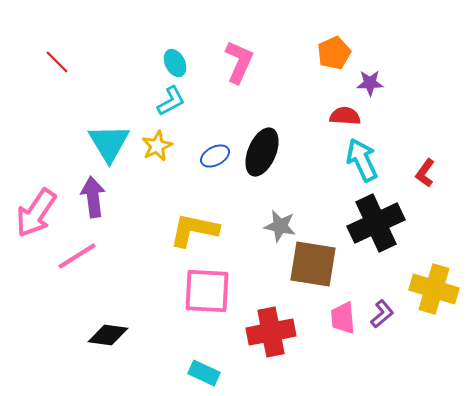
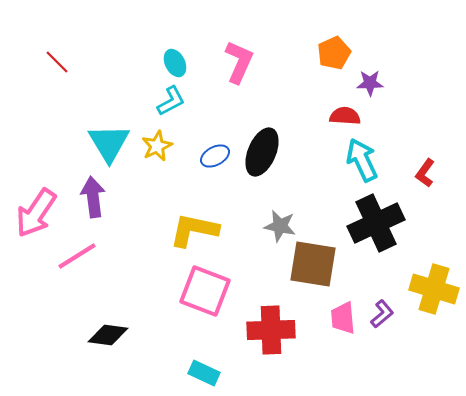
pink square: moved 2 px left; rotated 18 degrees clockwise
red cross: moved 2 px up; rotated 9 degrees clockwise
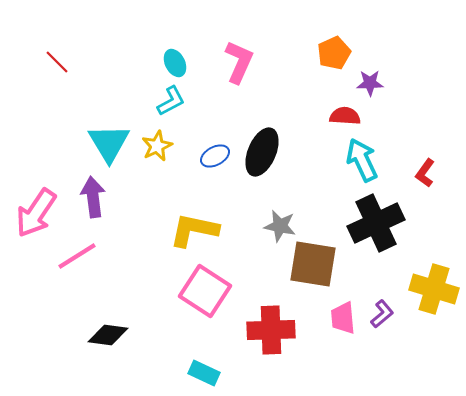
pink square: rotated 12 degrees clockwise
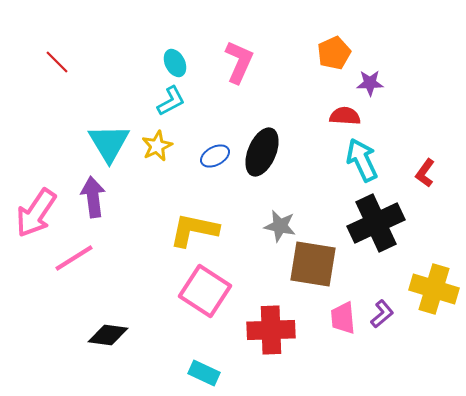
pink line: moved 3 px left, 2 px down
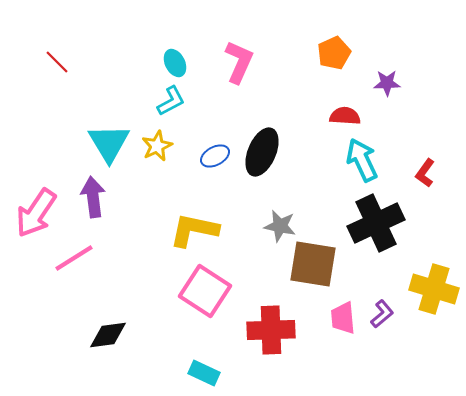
purple star: moved 17 px right
black diamond: rotated 15 degrees counterclockwise
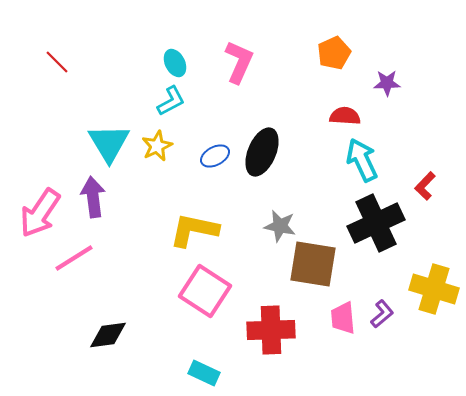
red L-shape: moved 13 px down; rotated 8 degrees clockwise
pink arrow: moved 4 px right
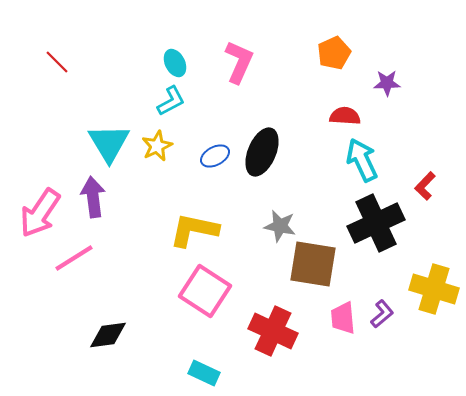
red cross: moved 2 px right, 1 px down; rotated 27 degrees clockwise
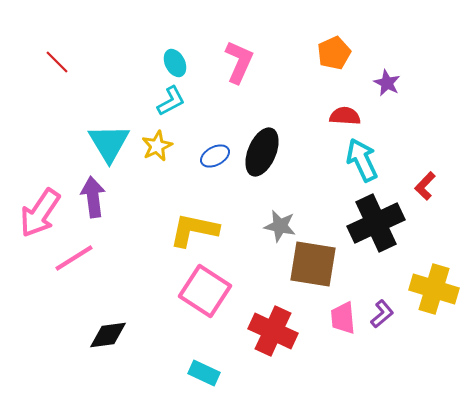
purple star: rotated 28 degrees clockwise
